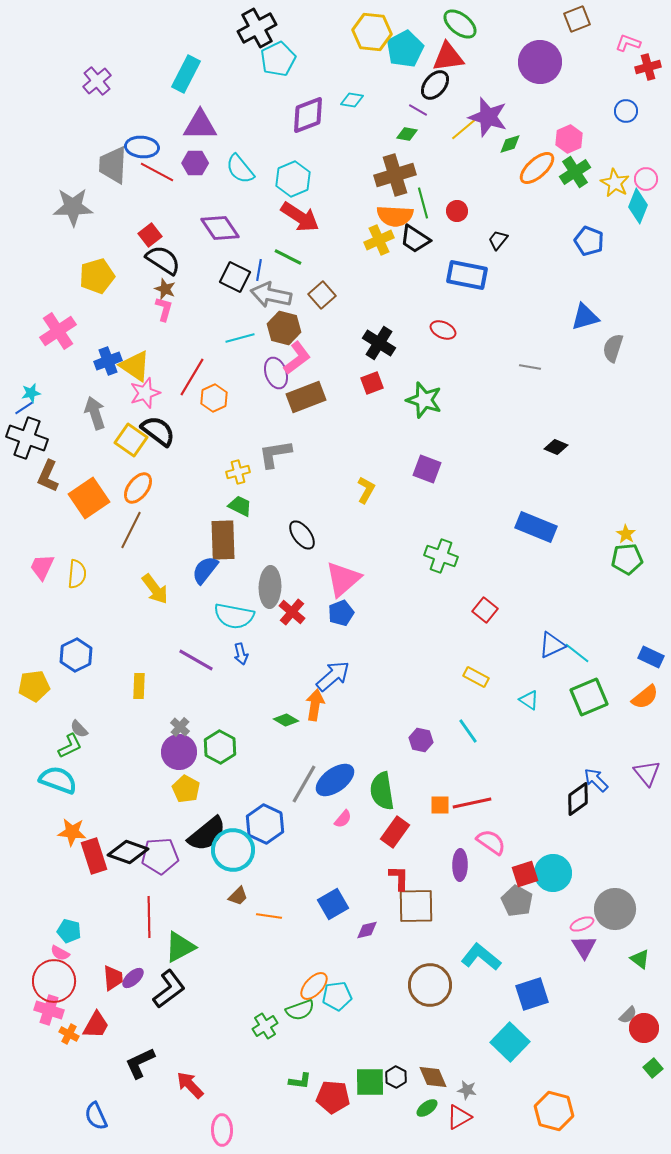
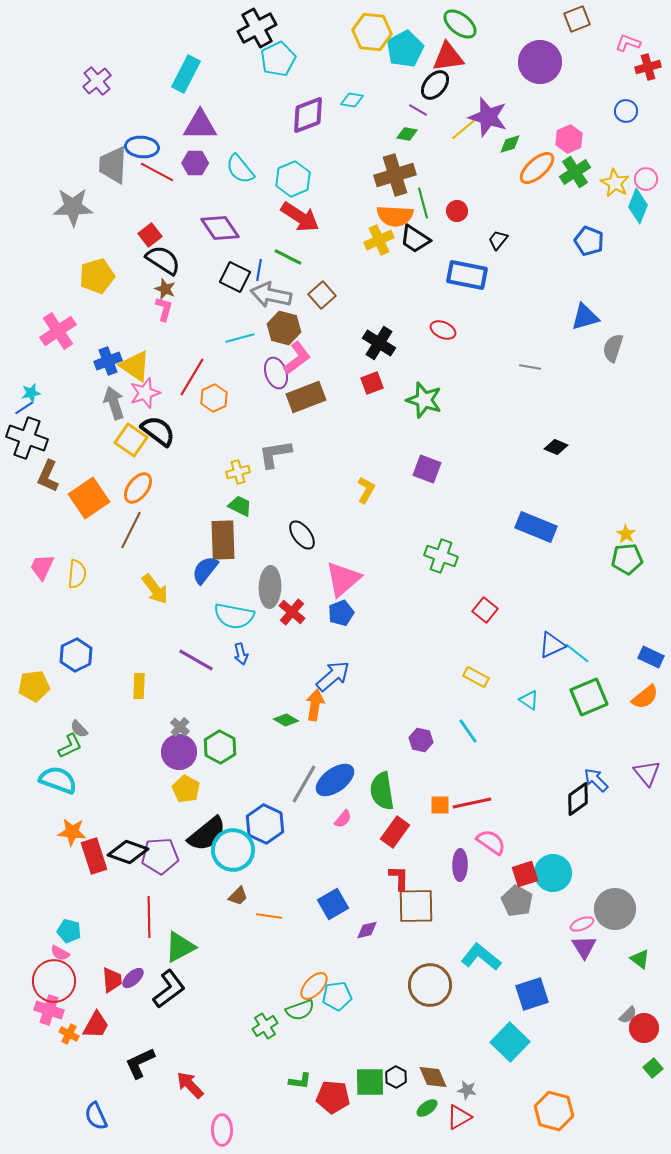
gray arrow at (95, 413): moved 19 px right, 10 px up
red trapezoid at (113, 978): moved 1 px left, 2 px down
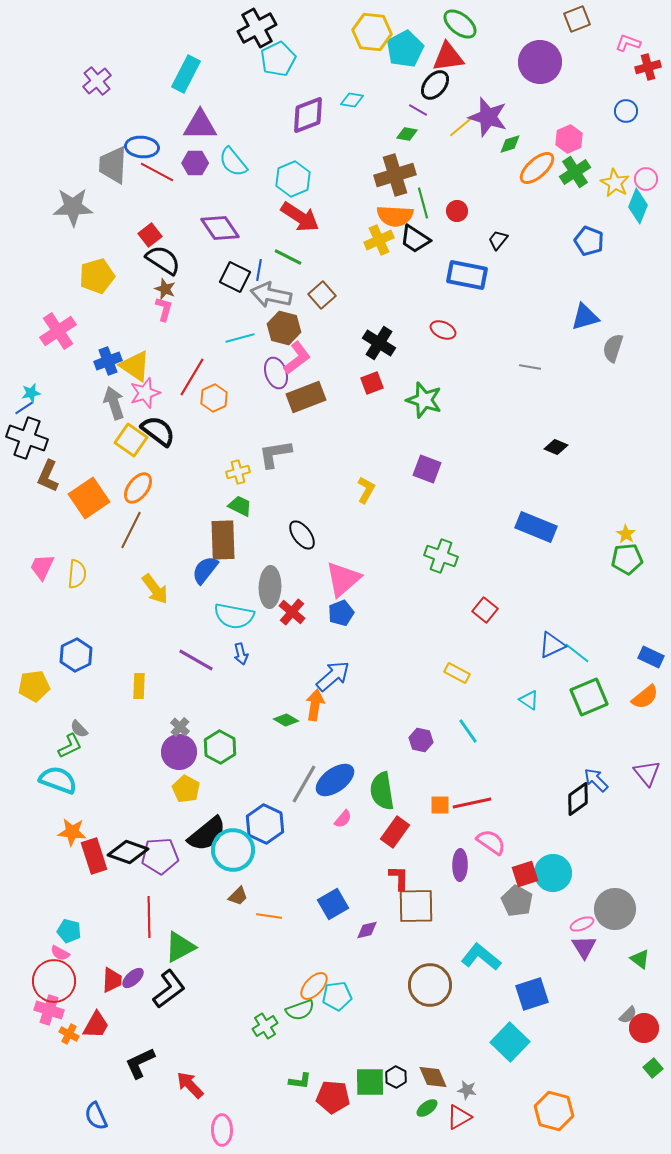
yellow line at (464, 129): moved 2 px left, 3 px up
cyan semicircle at (240, 169): moved 7 px left, 7 px up
yellow rectangle at (476, 677): moved 19 px left, 4 px up
red trapezoid at (112, 980): rotated 8 degrees clockwise
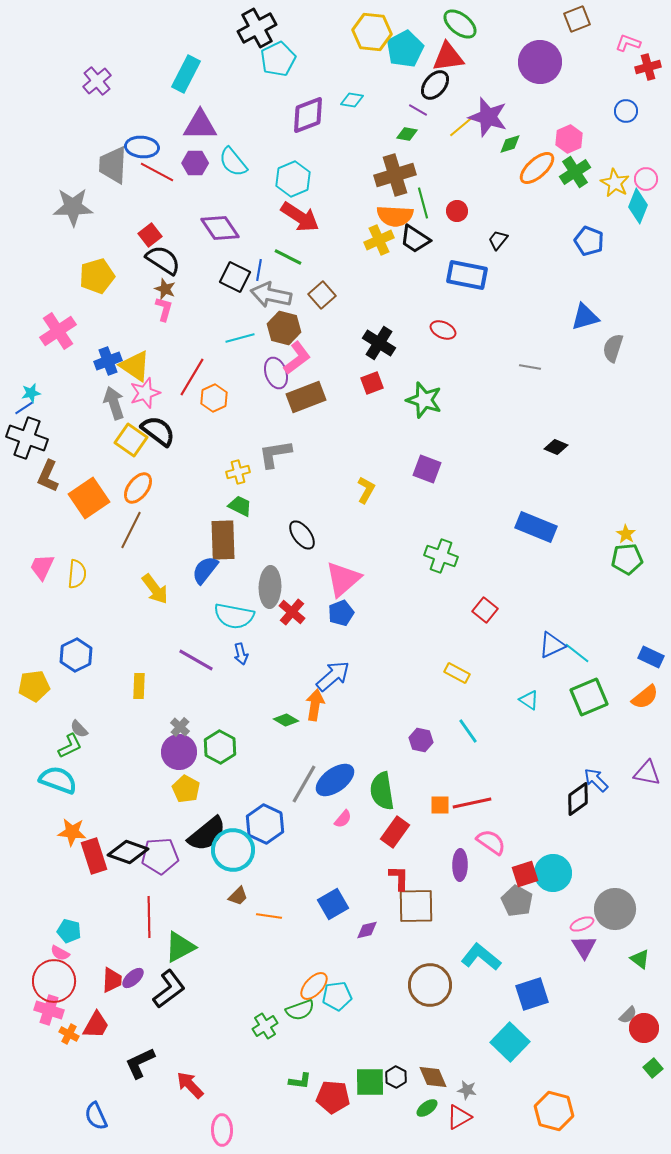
purple triangle at (647, 773): rotated 40 degrees counterclockwise
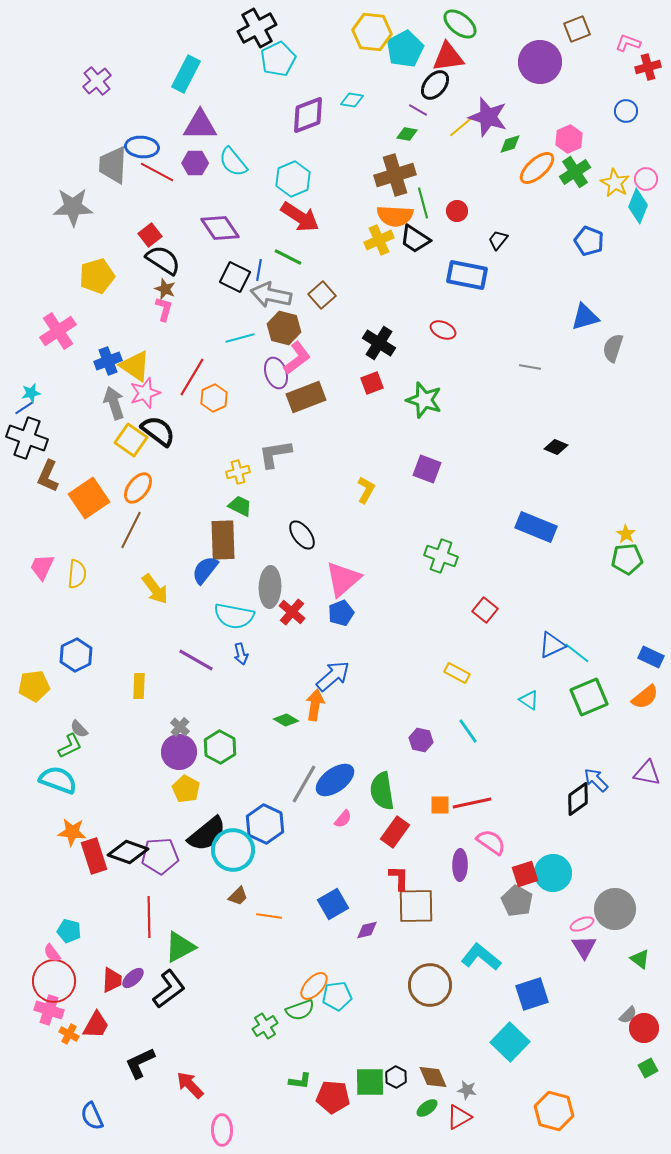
brown square at (577, 19): moved 10 px down
pink semicircle at (60, 953): moved 8 px left; rotated 24 degrees clockwise
green square at (653, 1068): moved 5 px left; rotated 12 degrees clockwise
blue semicircle at (96, 1116): moved 4 px left
